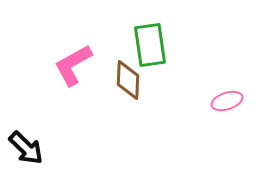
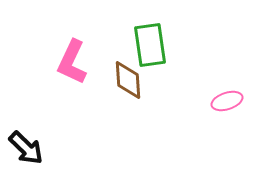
pink L-shape: moved 1 px left, 3 px up; rotated 36 degrees counterclockwise
brown diamond: rotated 6 degrees counterclockwise
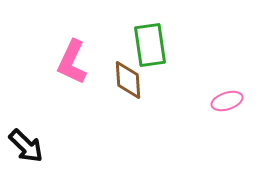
black arrow: moved 2 px up
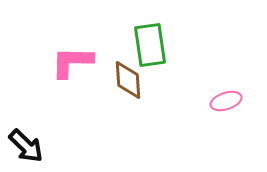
pink L-shape: rotated 66 degrees clockwise
pink ellipse: moved 1 px left
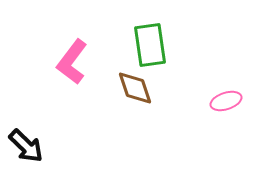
pink L-shape: rotated 54 degrees counterclockwise
brown diamond: moved 7 px right, 8 px down; rotated 15 degrees counterclockwise
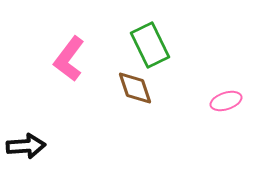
green rectangle: rotated 18 degrees counterclockwise
pink L-shape: moved 3 px left, 3 px up
black arrow: rotated 48 degrees counterclockwise
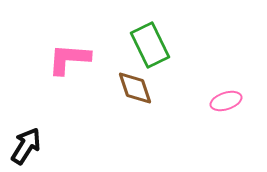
pink L-shape: rotated 57 degrees clockwise
black arrow: rotated 54 degrees counterclockwise
